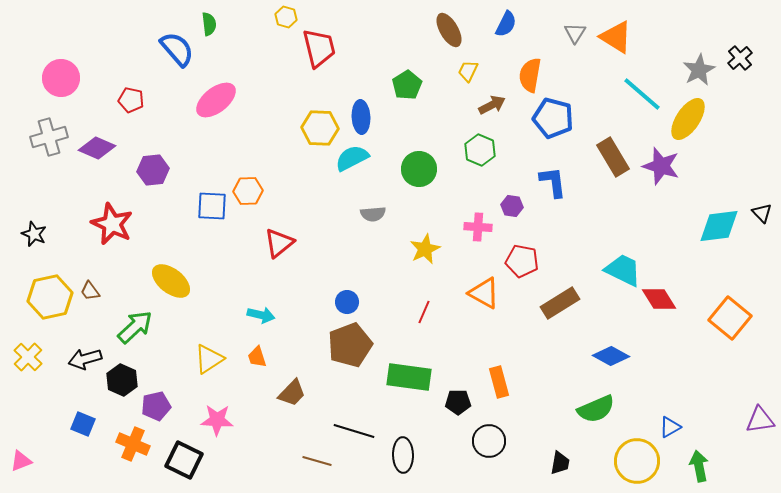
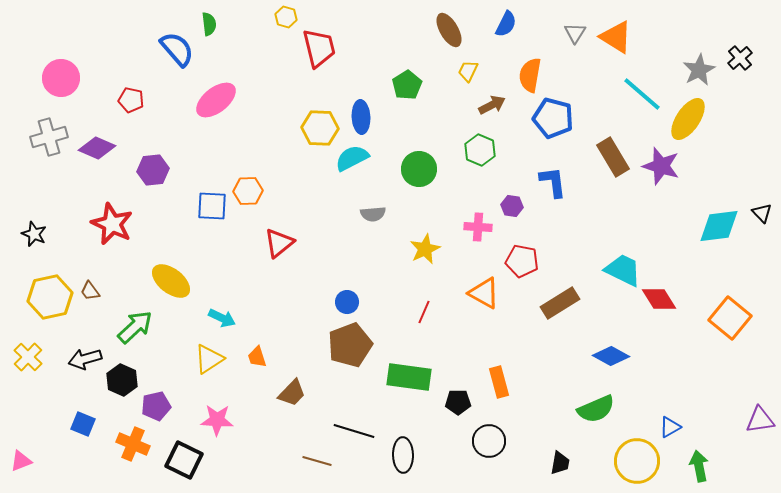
cyan arrow at (261, 315): moved 39 px left, 3 px down; rotated 12 degrees clockwise
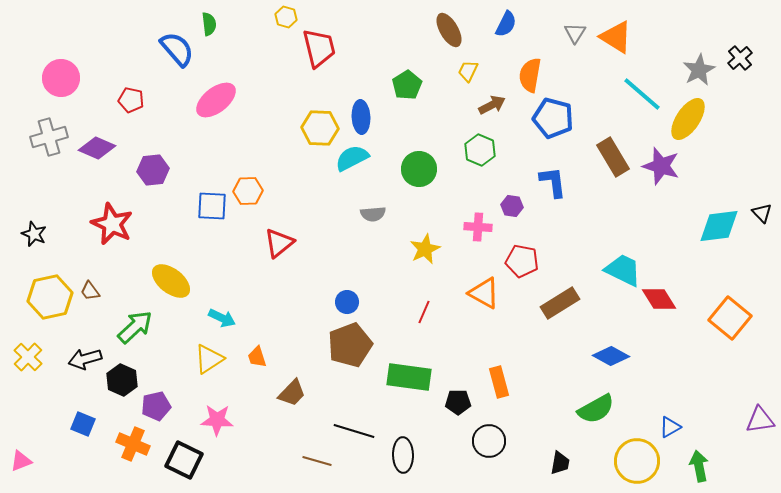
green semicircle at (596, 409): rotated 6 degrees counterclockwise
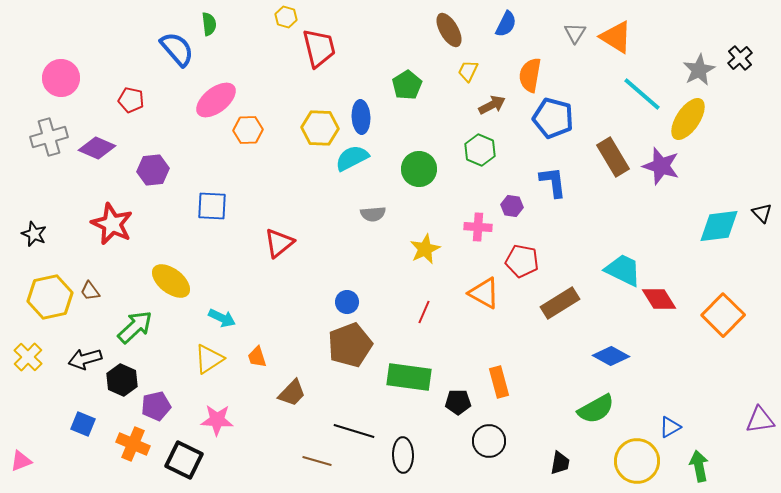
orange hexagon at (248, 191): moved 61 px up
orange square at (730, 318): moved 7 px left, 3 px up; rotated 6 degrees clockwise
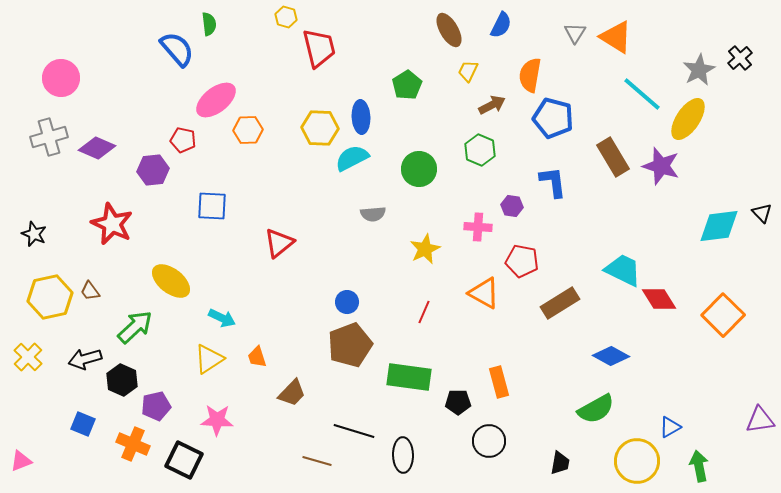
blue semicircle at (506, 24): moved 5 px left, 1 px down
red pentagon at (131, 100): moved 52 px right, 40 px down
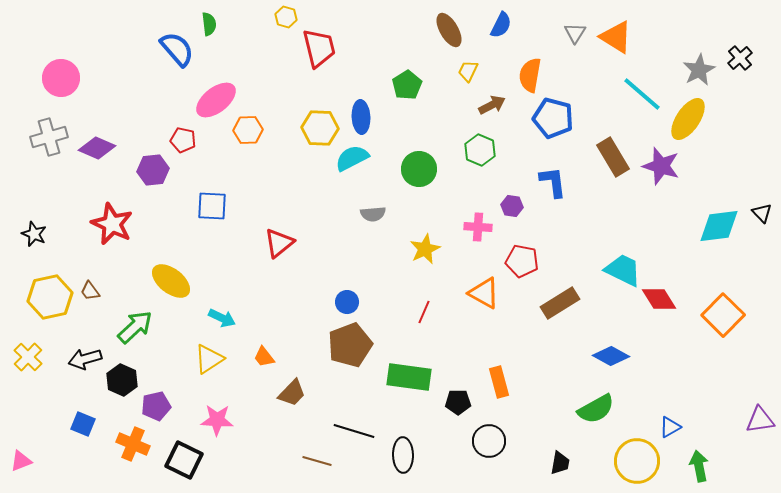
orange trapezoid at (257, 357): moved 7 px right; rotated 20 degrees counterclockwise
